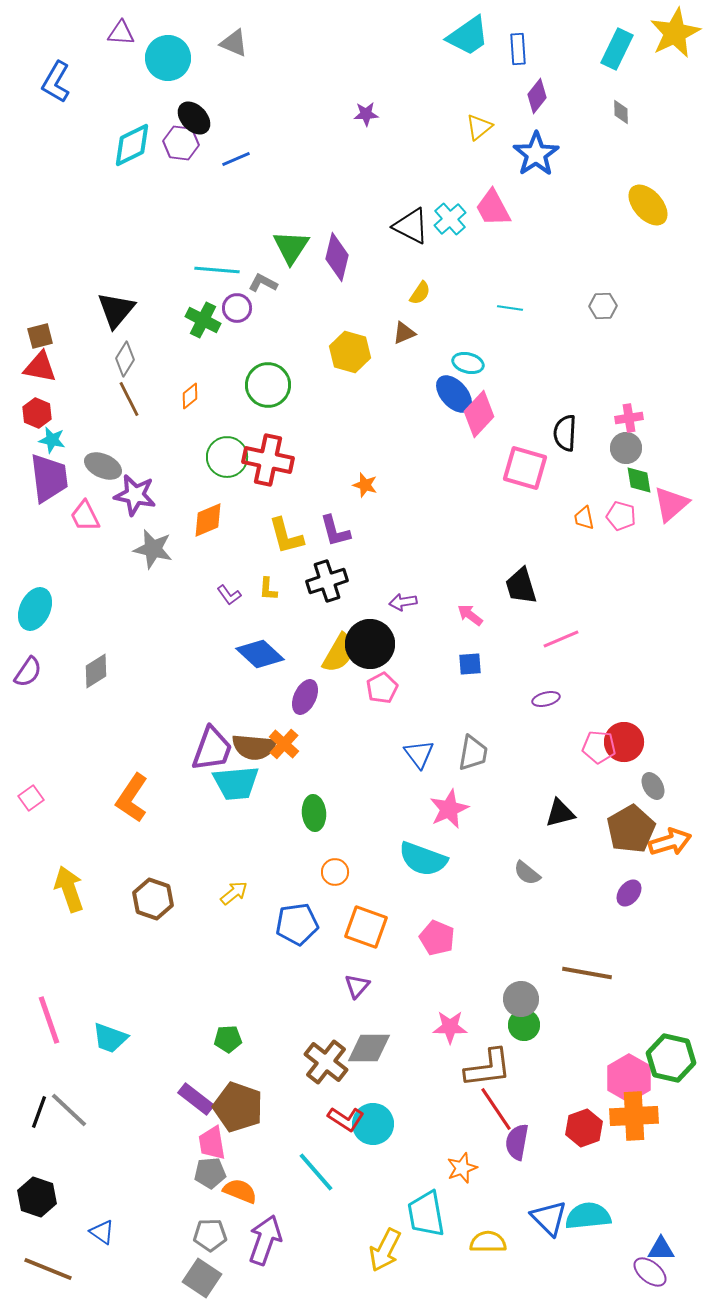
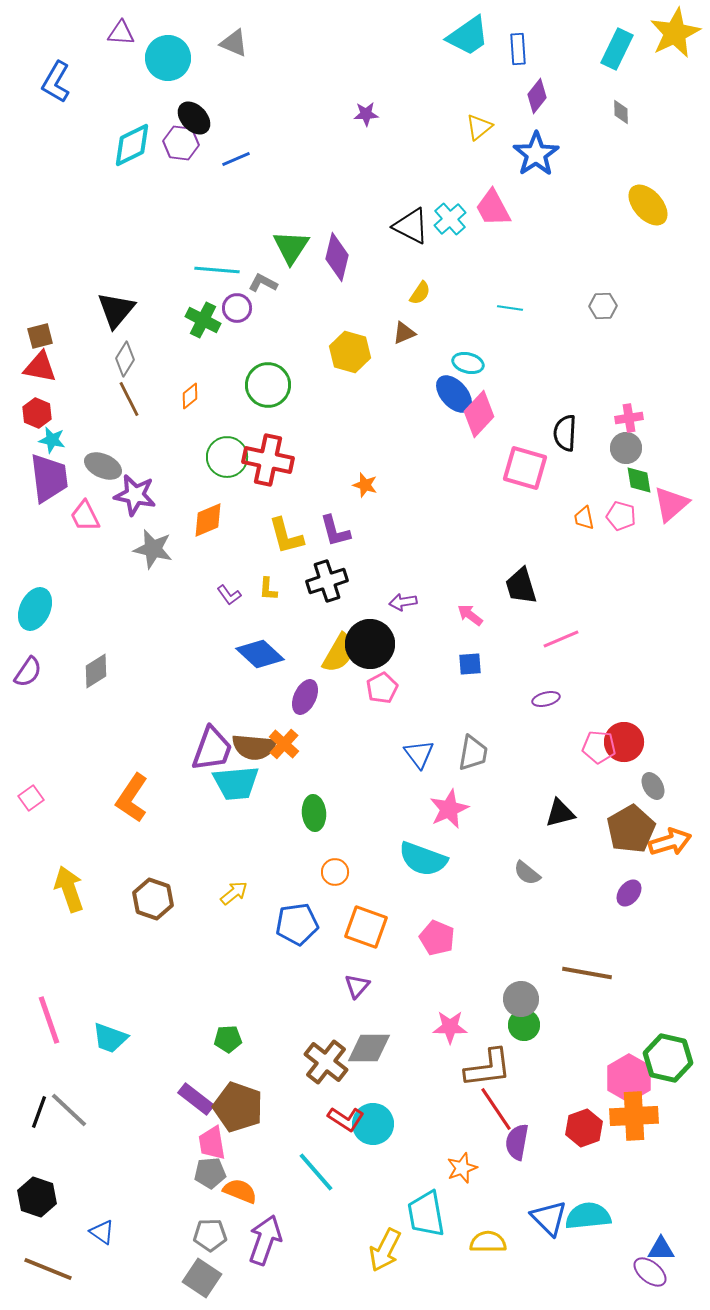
green hexagon at (671, 1058): moved 3 px left
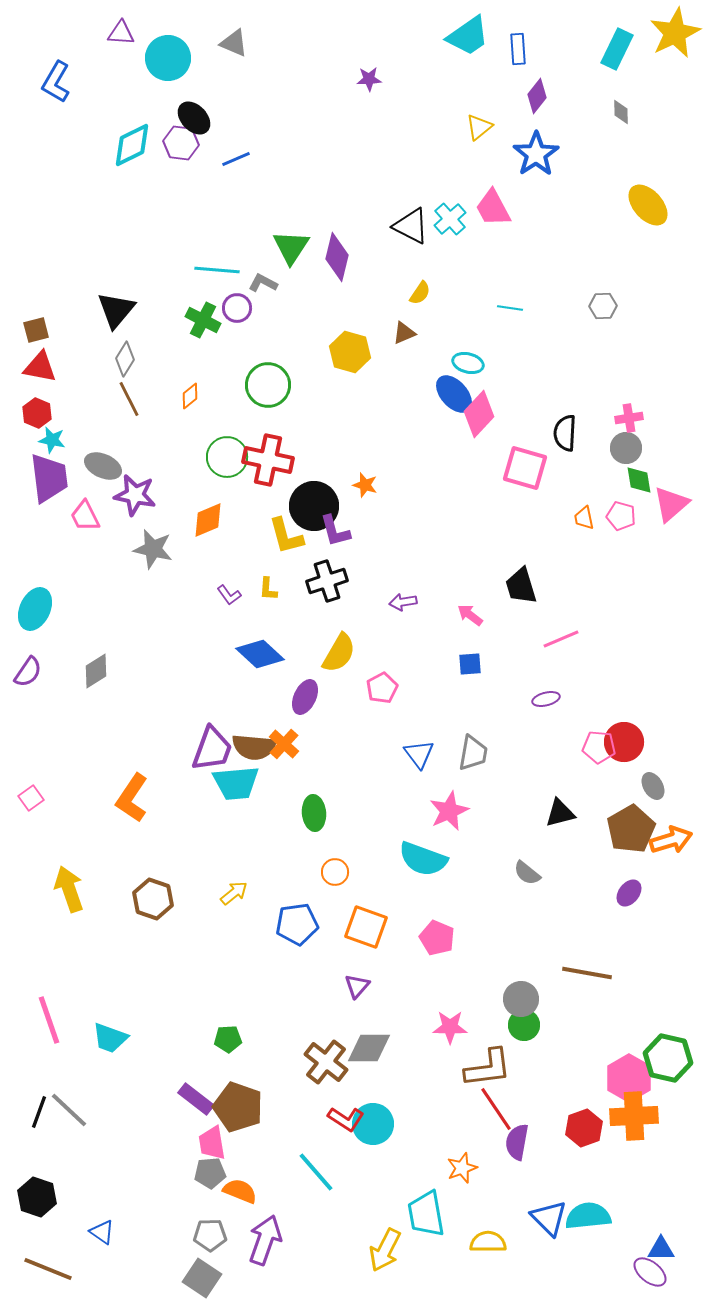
purple star at (366, 114): moved 3 px right, 35 px up
brown square at (40, 336): moved 4 px left, 6 px up
black circle at (370, 644): moved 56 px left, 138 px up
pink star at (449, 809): moved 2 px down
orange arrow at (670, 842): moved 1 px right, 2 px up
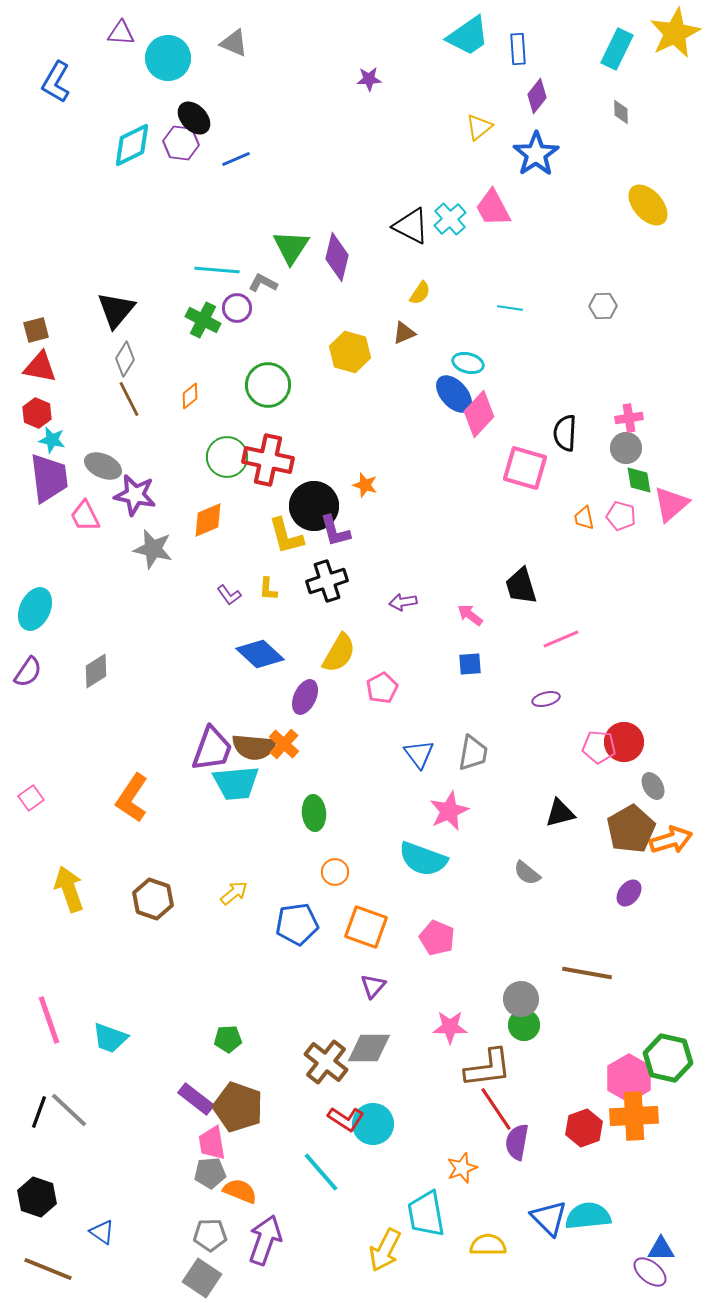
purple triangle at (357, 986): moved 16 px right
cyan line at (316, 1172): moved 5 px right
yellow semicircle at (488, 1242): moved 3 px down
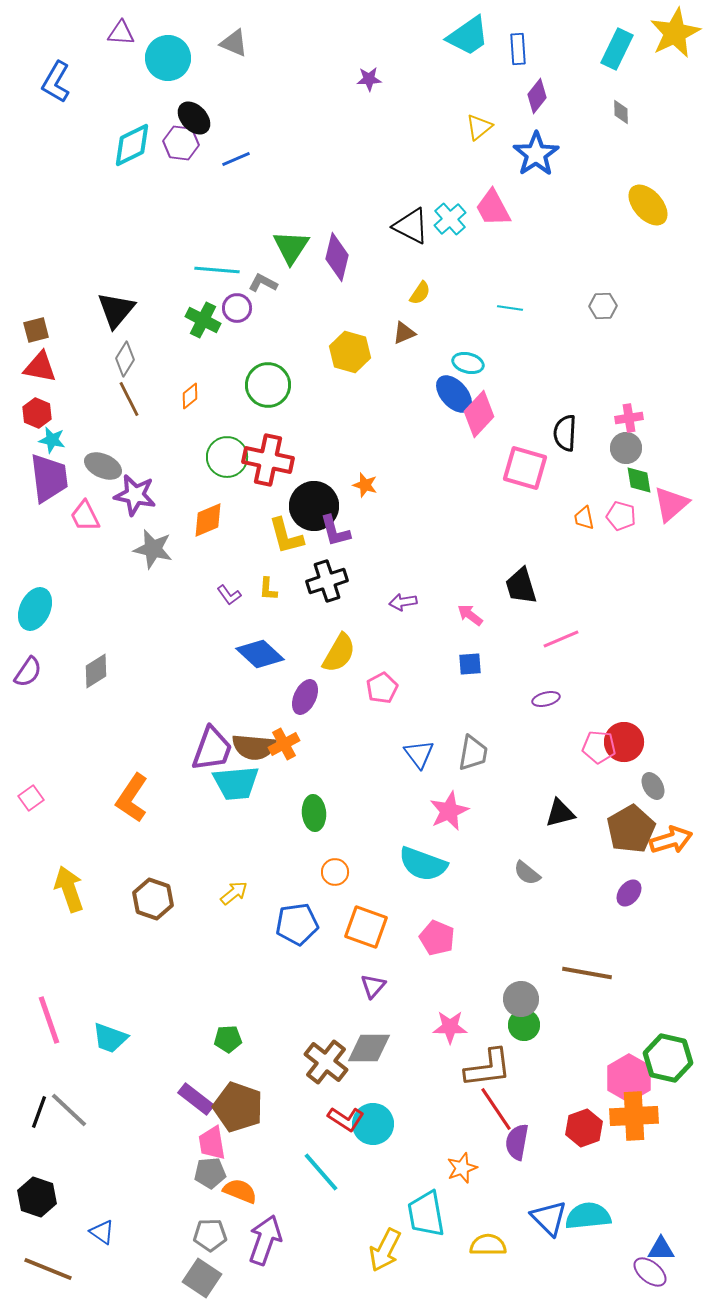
orange cross at (284, 744): rotated 20 degrees clockwise
cyan semicircle at (423, 859): moved 5 px down
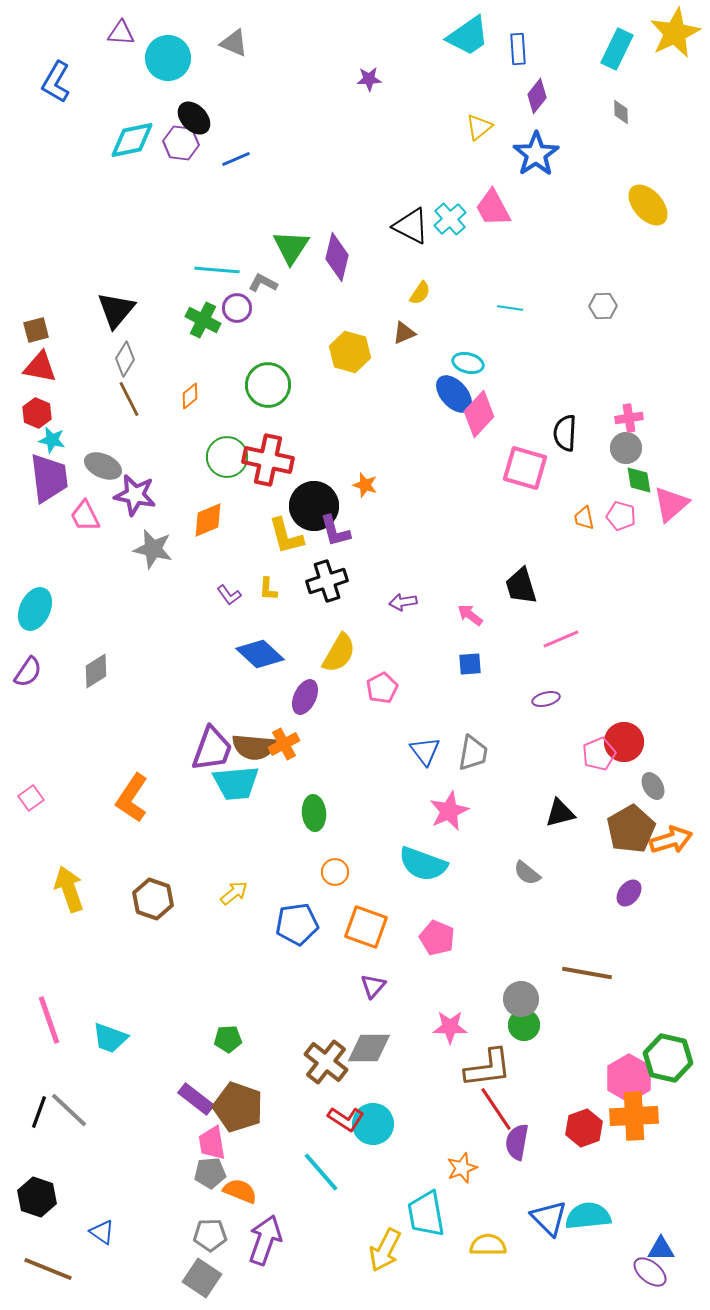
cyan diamond at (132, 145): moved 5 px up; rotated 15 degrees clockwise
pink pentagon at (599, 747): moved 7 px down; rotated 28 degrees counterclockwise
blue triangle at (419, 754): moved 6 px right, 3 px up
